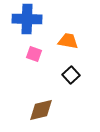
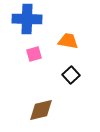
pink square: rotated 35 degrees counterclockwise
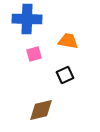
black square: moved 6 px left; rotated 18 degrees clockwise
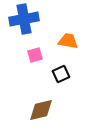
blue cross: moved 3 px left; rotated 12 degrees counterclockwise
pink square: moved 1 px right, 1 px down
black square: moved 4 px left, 1 px up
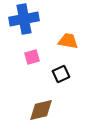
pink square: moved 3 px left, 2 px down
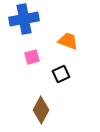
orange trapezoid: rotated 10 degrees clockwise
brown diamond: rotated 48 degrees counterclockwise
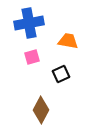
blue cross: moved 5 px right, 4 px down
orange trapezoid: rotated 10 degrees counterclockwise
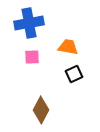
orange trapezoid: moved 6 px down
pink square: rotated 14 degrees clockwise
black square: moved 13 px right
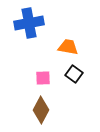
pink square: moved 11 px right, 21 px down
black square: rotated 30 degrees counterclockwise
